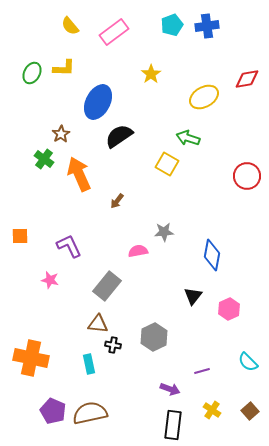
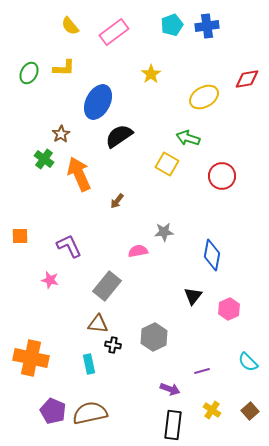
green ellipse: moved 3 px left
red circle: moved 25 px left
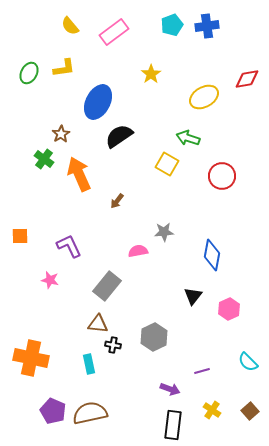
yellow L-shape: rotated 10 degrees counterclockwise
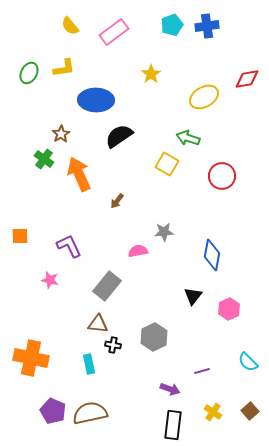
blue ellipse: moved 2 px left, 2 px up; rotated 64 degrees clockwise
yellow cross: moved 1 px right, 2 px down
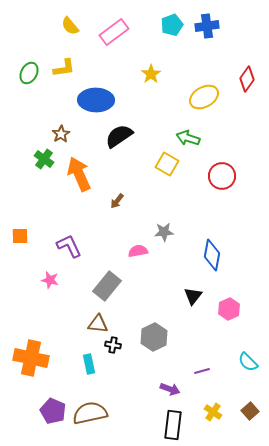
red diamond: rotated 45 degrees counterclockwise
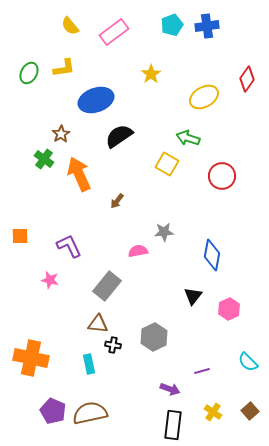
blue ellipse: rotated 20 degrees counterclockwise
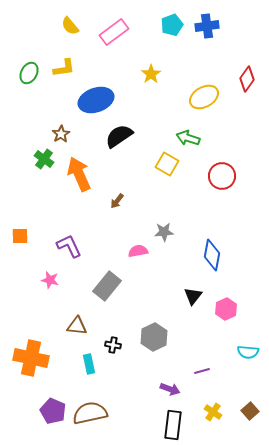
pink hexagon: moved 3 px left
brown triangle: moved 21 px left, 2 px down
cyan semicircle: moved 10 px up; rotated 40 degrees counterclockwise
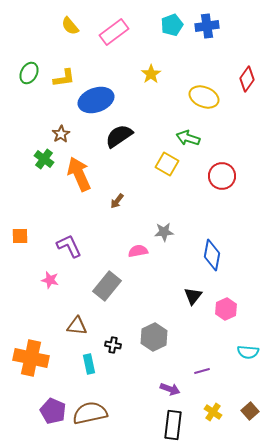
yellow L-shape: moved 10 px down
yellow ellipse: rotated 52 degrees clockwise
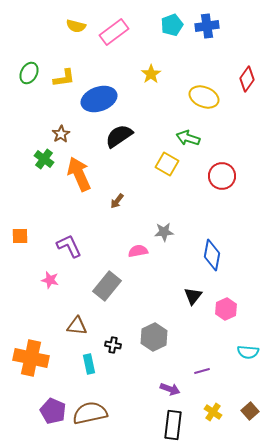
yellow semicircle: moved 6 px right; rotated 36 degrees counterclockwise
blue ellipse: moved 3 px right, 1 px up
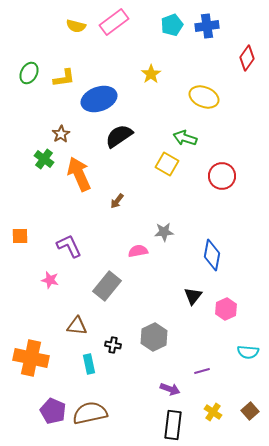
pink rectangle: moved 10 px up
red diamond: moved 21 px up
green arrow: moved 3 px left
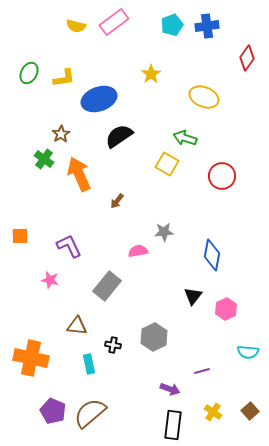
brown semicircle: rotated 28 degrees counterclockwise
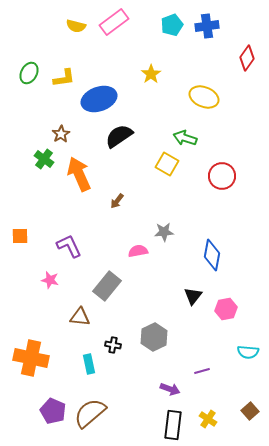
pink hexagon: rotated 15 degrees clockwise
brown triangle: moved 3 px right, 9 px up
yellow cross: moved 5 px left, 7 px down
